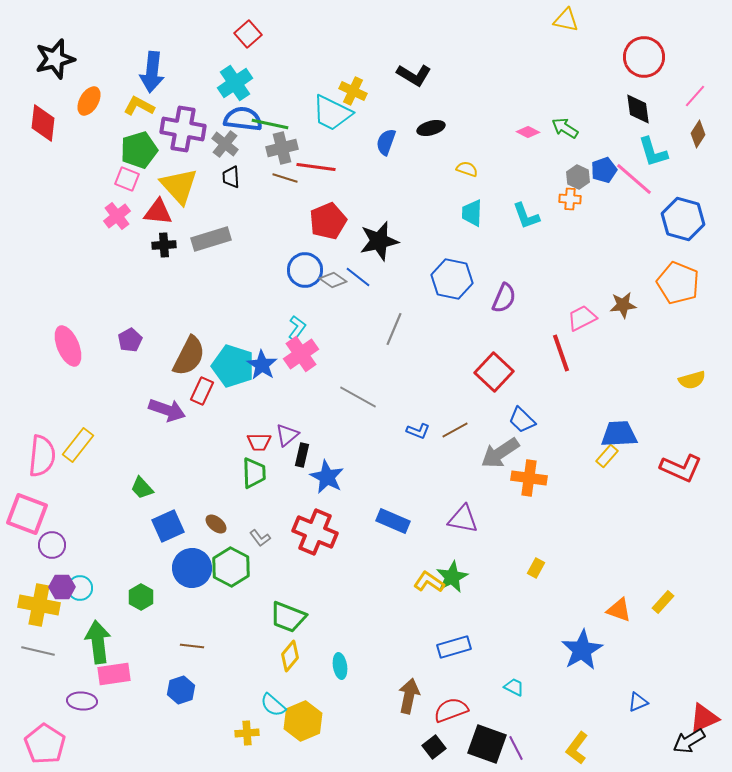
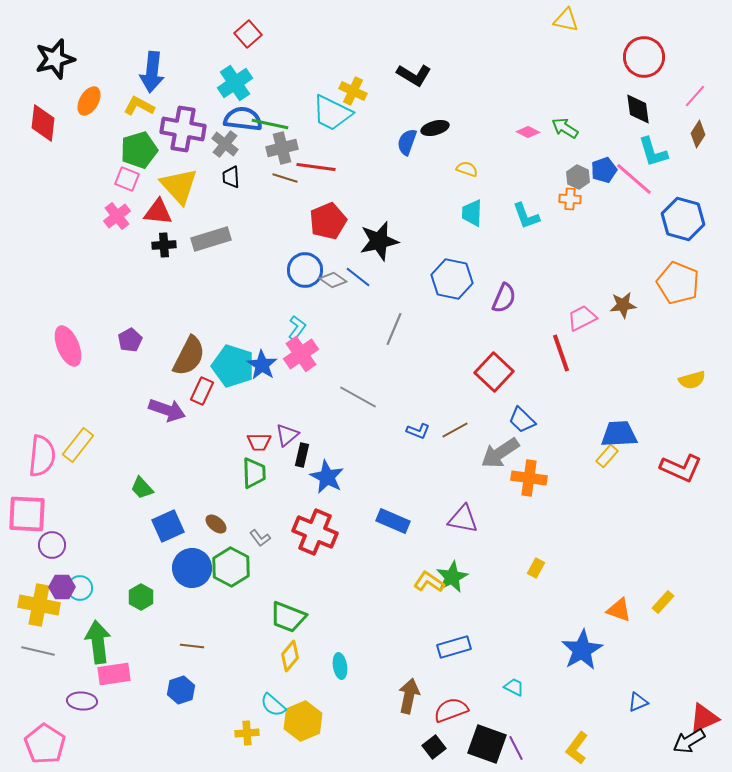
black ellipse at (431, 128): moved 4 px right
blue semicircle at (386, 142): moved 21 px right
pink square at (27, 514): rotated 18 degrees counterclockwise
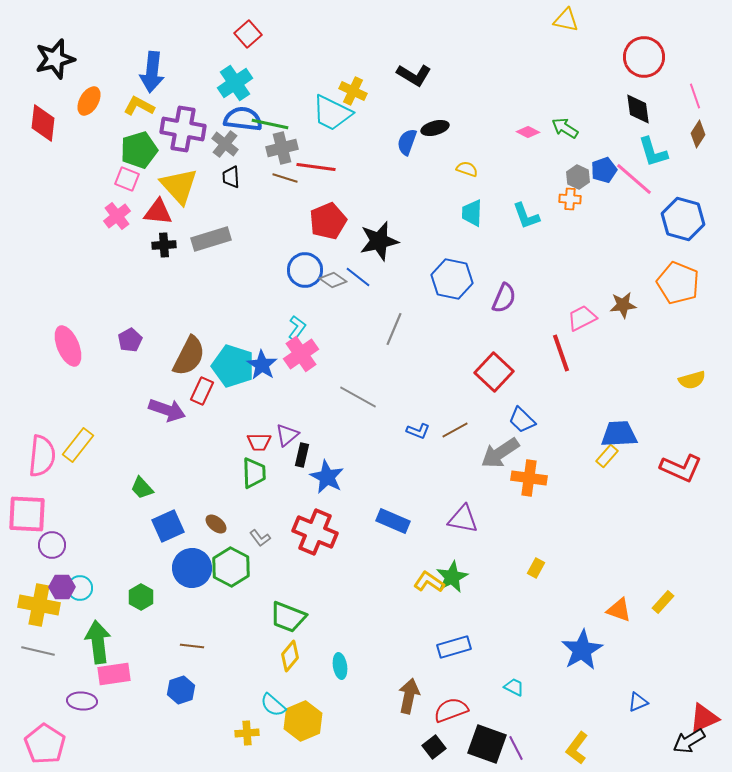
pink line at (695, 96): rotated 60 degrees counterclockwise
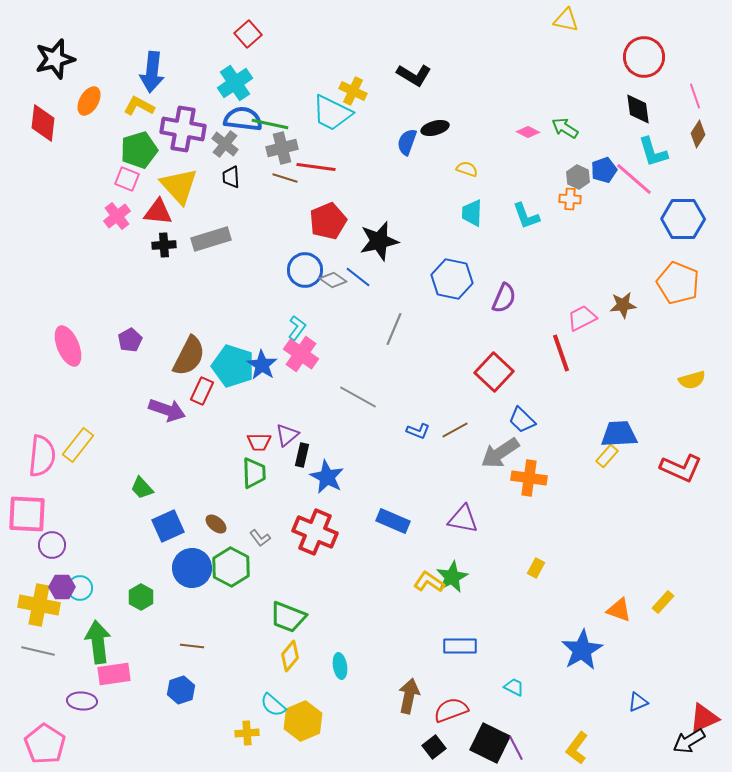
blue hexagon at (683, 219): rotated 15 degrees counterclockwise
pink cross at (301, 354): rotated 20 degrees counterclockwise
blue rectangle at (454, 647): moved 6 px right, 1 px up; rotated 16 degrees clockwise
black square at (487, 744): moved 3 px right, 1 px up; rotated 6 degrees clockwise
